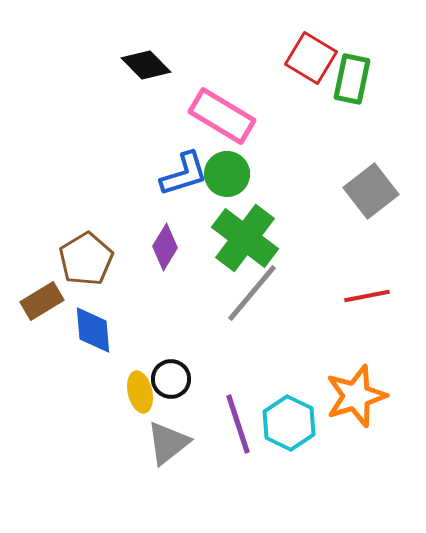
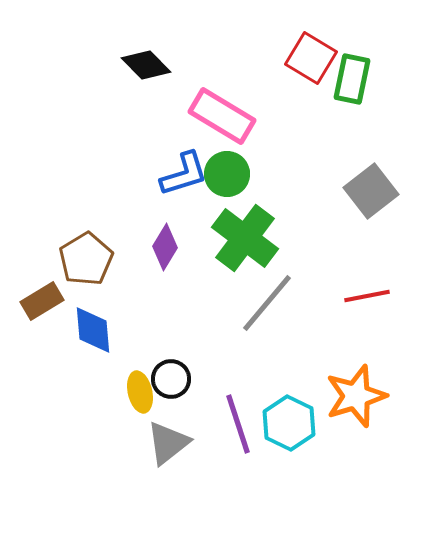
gray line: moved 15 px right, 10 px down
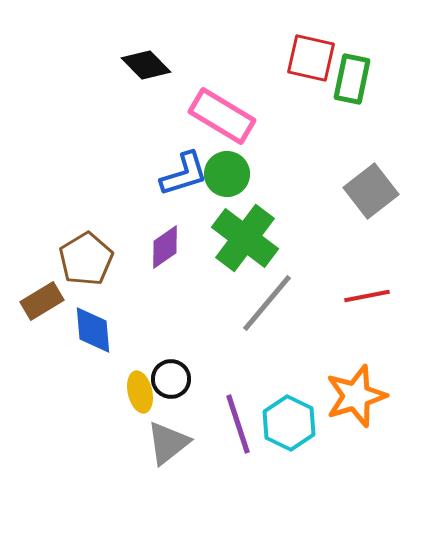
red square: rotated 18 degrees counterclockwise
purple diamond: rotated 24 degrees clockwise
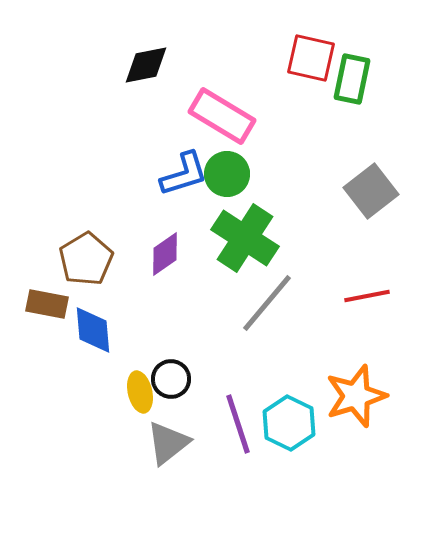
black diamond: rotated 57 degrees counterclockwise
green cross: rotated 4 degrees counterclockwise
purple diamond: moved 7 px down
brown rectangle: moved 5 px right, 3 px down; rotated 42 degrees clockwise
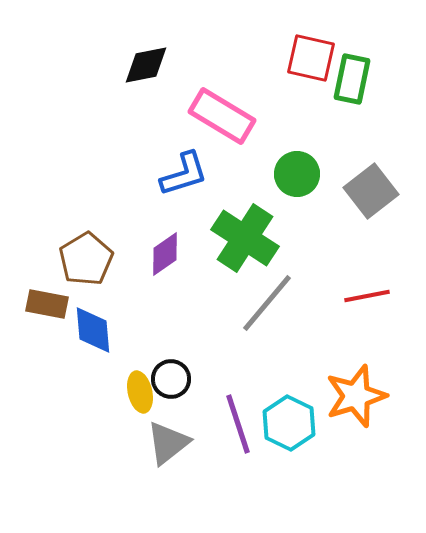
green circle: moved 70 px right
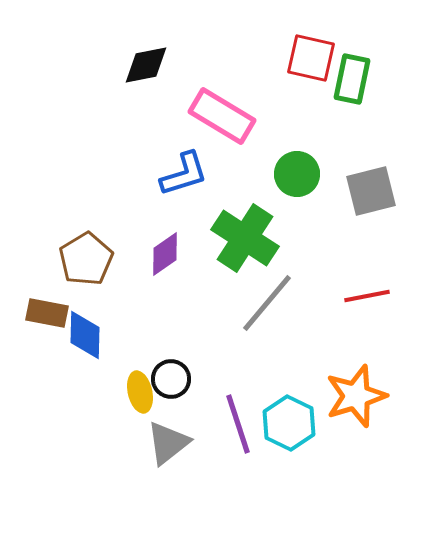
gray square: rotated 24 degrees clockwise
brown rectangle: moved 9 px down
blue diamond: moved 8 px left, 5 px down; rotated 6 degrees clockwise
